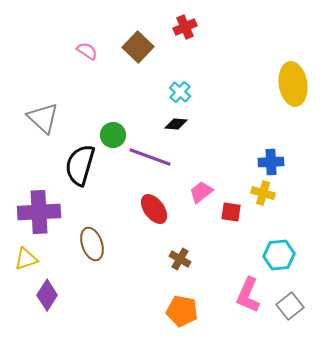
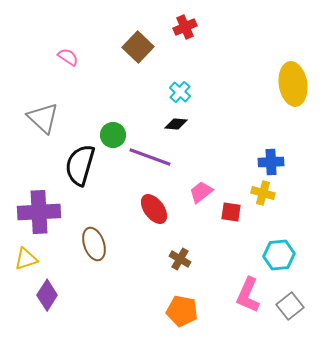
pink semicircle: moved 19 px left, 6 px down
brown ellipse: moved 2 px right
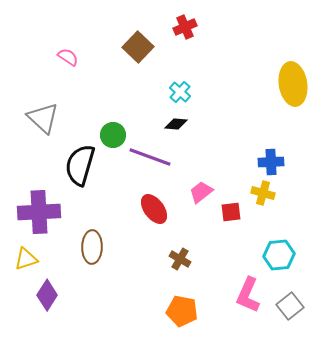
red square: rotated 15 degrees counterclockwise
brown ellipse: moved 2 px left, 3 px down; rotated 20 degrees clockwise
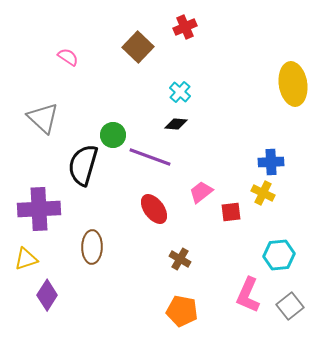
black semicircle: moved 3 px right
yellow cross: rotated 10 degrees clockwise
purple cross: moved 3 px up
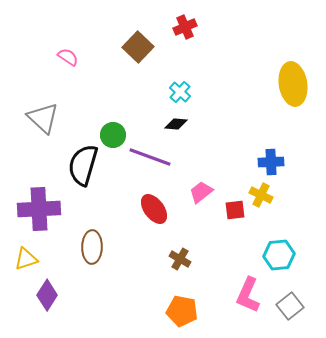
yellow cross: moved 2 px left, 2 px down
red square: moved 4 px right, 2 px up
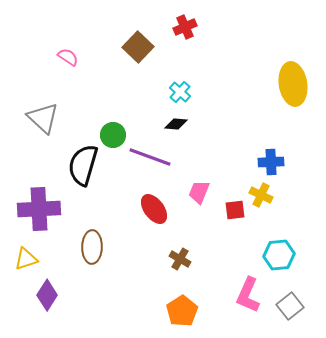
pink trapezoid: moved 2 px left; rotated 30 degrees counterclockwise
orange pentagon: rotated 28 degrees clockwise
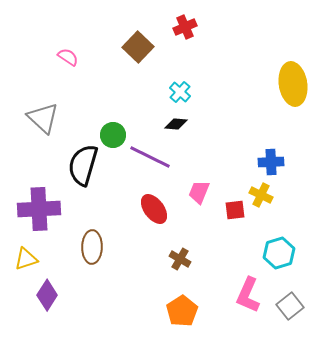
purple line: rotated 6 degrees clockwise
cyan hexagon: moved 2 px up; rotated 12 degrees counterclockwise
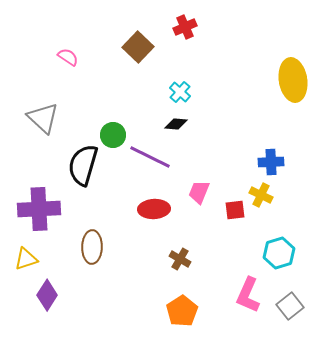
yellow ellipse: moved 4 px up
red ellipse: rotated 56 degrees counterclockwise
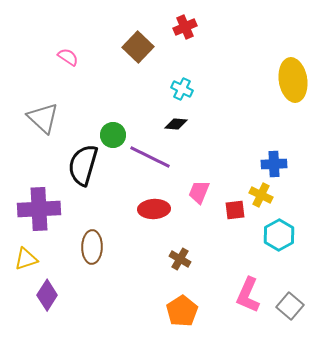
cyan cross: moved 2 px right, 3 px up; rotated 15 degrees counterclockwise
blue cross: moved 3 px right, 2 px down
cyan hexagon: moved 18 px up; rotated 12 degrees counterclockwise
gray square: rotated 12 degrees counterclockwise
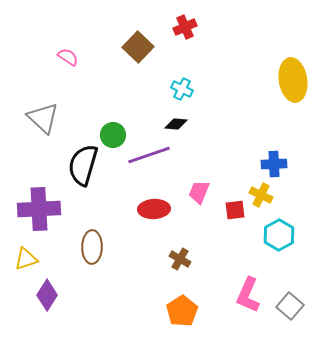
purple line: moved 1 px left, 2 px up; rotated 45 degrees counterclockwise
